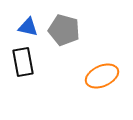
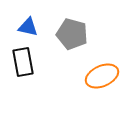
gray pentagon: moved 8 px right, 4 px down
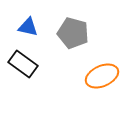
gray pentagon: moved 1 px right, 1 px up
black rectangle: moved 2 px down; rotated 44 degrees counterclockwise
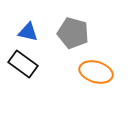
blue triangle: moved 5 px down
orange ellipse: moved 6 px left, 4 px up; rotated 40 degrees clockwise
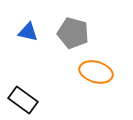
black rectangle: moved 36 px down
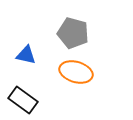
blue triangle: moved 2 px left, 23 px down
orange ellipse: moved 20 px left
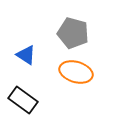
blue triangle: rotated 20 degrees clockwise
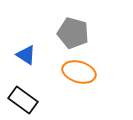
orange ellipse: moved 3 px right
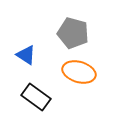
black rectangle: moved 13 px right, 3 px up
